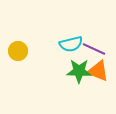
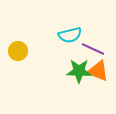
cyan semicircle: moved 1 px left, 9 px up
purple line: moved 1 px left
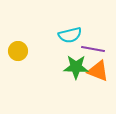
purple line: rotated 15 degrees counterclockwise
green star: moved 3 px left, 4 px up
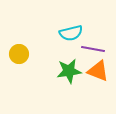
cyan semicircle: moved 1 px right, 2 px up
yellow circle: moved 1 px right, 3 px down
green star: moved 7 px left, 4 px down; rotated 10 degrees counterclockwise
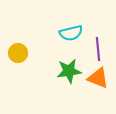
purple line: moved 5 px right; rotated 75 degrees clockwise
yellow circle: moved 1 px left, 1 px up
orange triangle: moved 7 px down
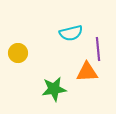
green star: moved 15 px left, 18 px down
orange triangle: moved 11 px left, 6 px up; rotated 25 degrees counterclockwise
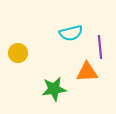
purple line: moved 2 px right, 2 px up
